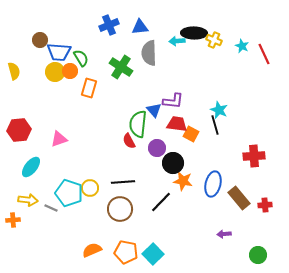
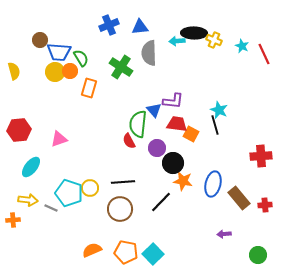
red cross at (254, 156): moved 7 px right
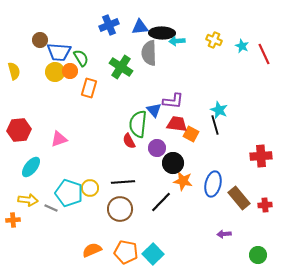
black ellipse at (194, 33): moved 32 px left
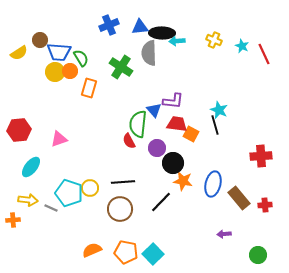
yellow semicircle at (14, 71): moved 5 px right, 18 px up; rotated 72 degrees clockwise
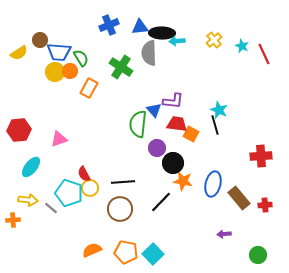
yellow cross at (214, 40): rotated 28 degrees clockwise
orange rectangle at (89, 88): rotated 12 degrees clockwise
red semicircle at (129, 141): moved 45 px left, 33 px down
gray line at (51, 208): rotated 16 degrees clockwise
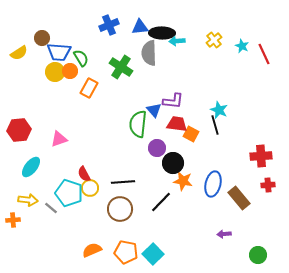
brown circle at (40, 40): moved 2 px right, 2 px up
red cross at (265, 205): moved 3 px right, 20 px up
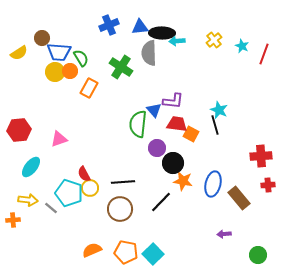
red line at (264, 54): rotated 45 degrees clockwise
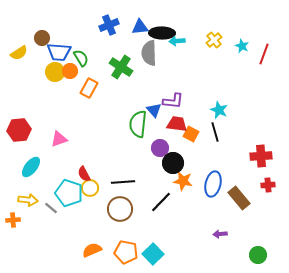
black line at (215, 125): moved 7 px down
purple circle at (157, 148): moved 3 px right
purple arrow at (224, 234): moved 4 px left
